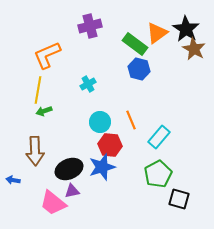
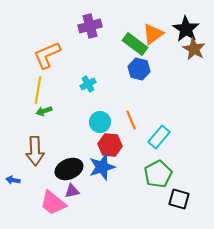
orange triangle: moved 4 px left, 1 px down
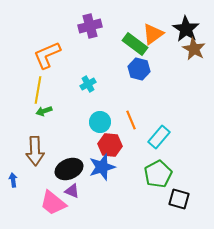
blue arrow: rotated 72 degrees clockwise
purple triangle: rotated 35 degrees clockwise
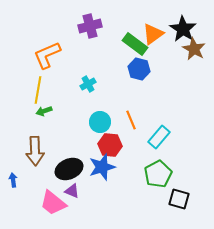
black star: moved 3 px left
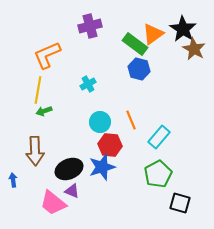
black square: moved 1 px right, 4 px down
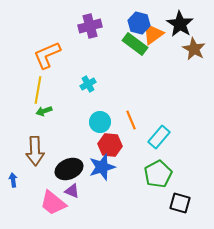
black star: moved 3 px left, 5 px up
blue hexagon: moved 46 px up
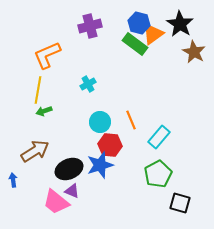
brown star: moved 3 px down
brown arrow: rotated 120 degrees counterclockwise
blue star: moved 2 px left, 2 px up
pink trapezoid: moved 3 px right, 1 px up
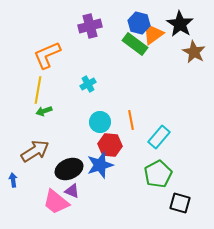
orange line: rotated 12 degrees clockwise
